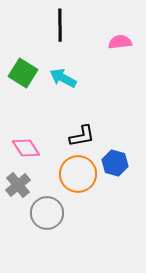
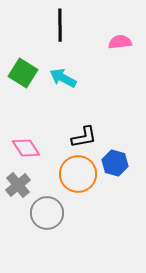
black L-shape: moved 2 px right, 1 px down
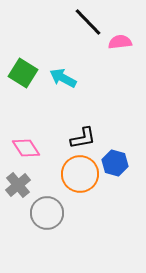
black line: moved 28 px right, 3 px up; rotated 44 degrees counterclockwise
black L-shape: moved 1 px left, 1 px down
orange circle: moved 2 px right
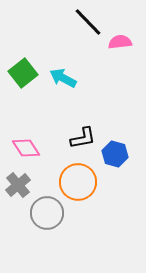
green square: rotated 20 degrees clockwise
blue hexagon: moved 9 px up
orange circle: moved 2 px left, 8 px down
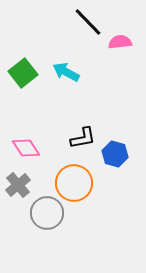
cyan arrow: moved 3 px right, 6 px up
orange circle: moved 4 px left, 1 px down
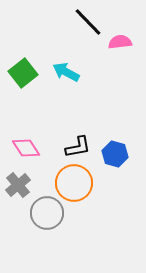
black L-shape: moved 5 px left, 9 px down
